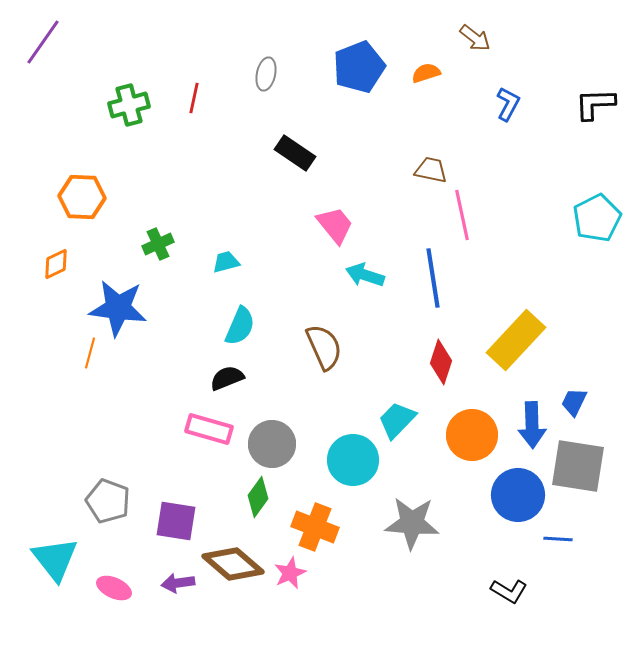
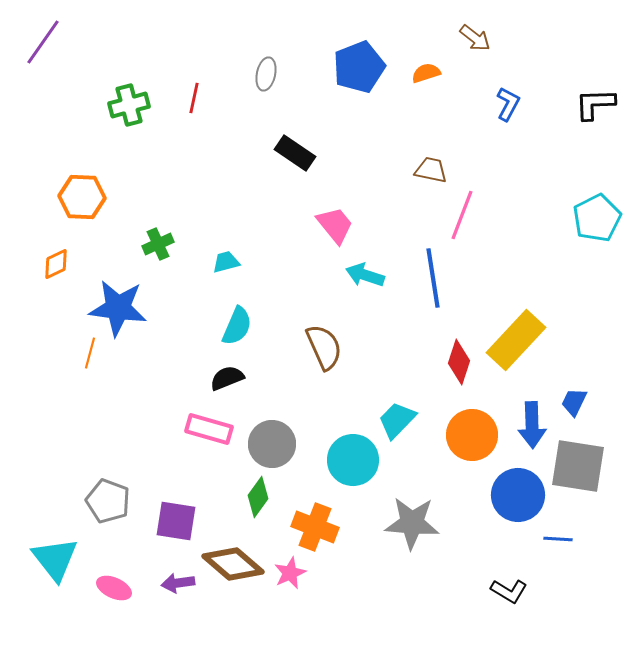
pink line at (462, 215): rotated 33 degrees clockwise
cyan semicircle at (240, 326): moved 3 px left
red diamond at (441, 362): moved 18 px right
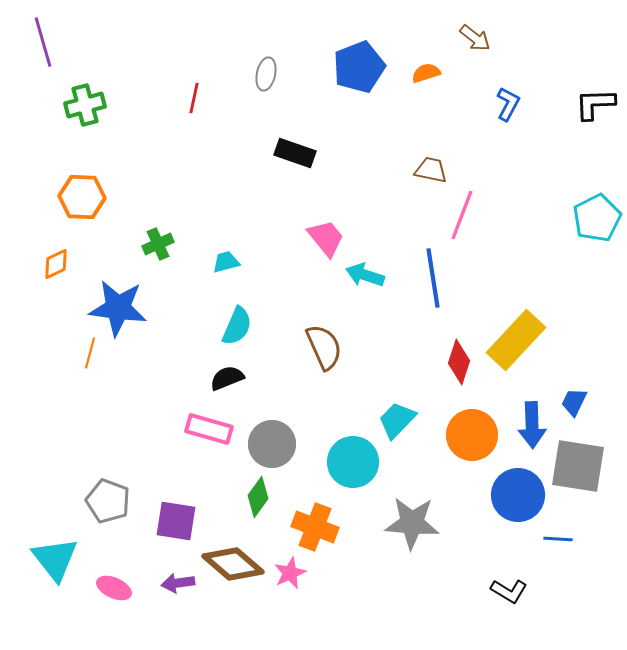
purple line at (43, 42): rotated 51 degrees counterclockwise
green cross at (129, 105): moved 44 px left
black rectangle at (295, 153): rotated 15 degrees counterclockwise
pink trapezoid at (335, 225): moved 9 px left, 13 px down
cyan circle at (353, 460): moved 2 px down
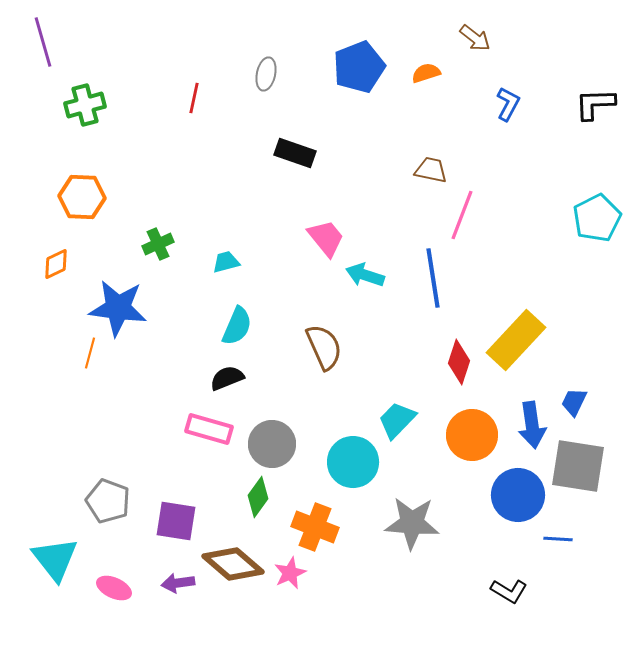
blue arrow at (532, 425): rotated 6 degrees counterclockwise
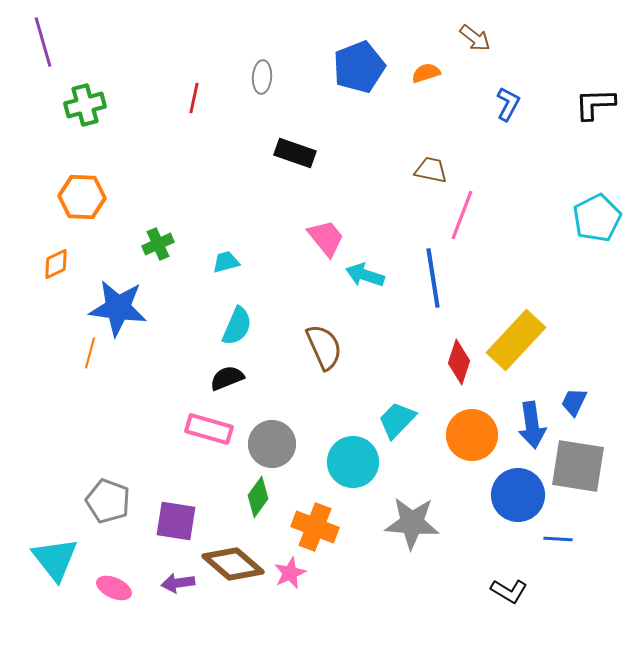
gray ellipse at (266, 74): moved 4 px left, 3 px down; rotated 8 degrees counterclockwise
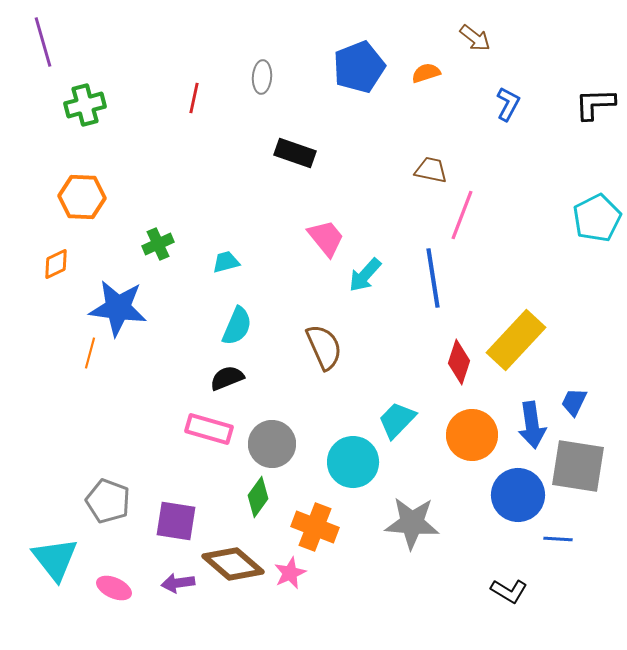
cyan arrow at (365, 275): rotated 66 degrees counterclockwise
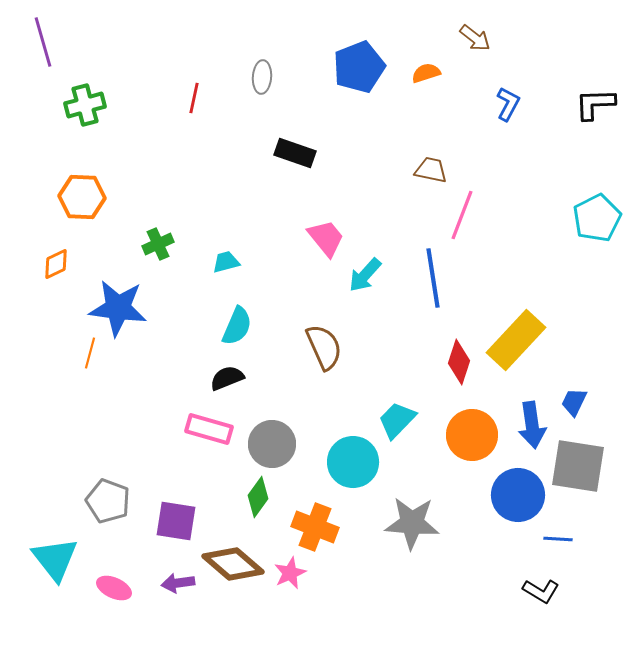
black L-shape at (509, 591): moved 32 px right
